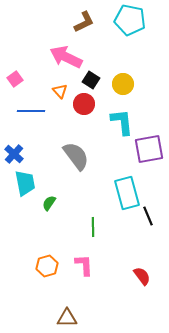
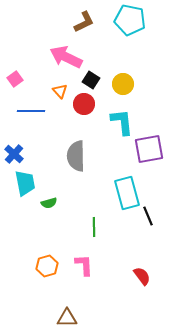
gray semicircle: rotated 144 degrees counterclockwise
green semicircle: rotated 140 degrees counterclockwise
green line: moved 1 px right
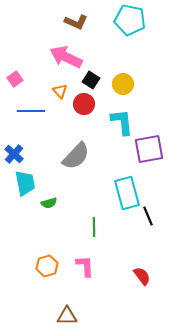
brown L-shape: moved 8 px left; rotated 50 degrees clockwise
gray semicircle: rotated 136 degrees counterclockwise
pink L-shape: moved 1 px right, 1 px down
brown triangle: moved 2 px up
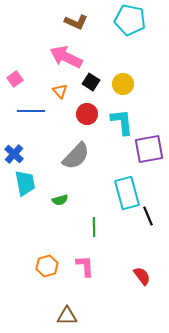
black square: moved 2 px down
red circle: moved 3 px right, 10 px down
green semicircle: moved 11 px right, 3 px up
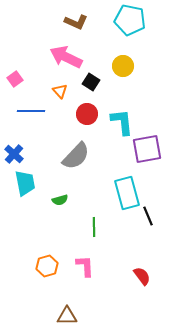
yellow circle: moved 18 px up
purple square: moved 2 px left
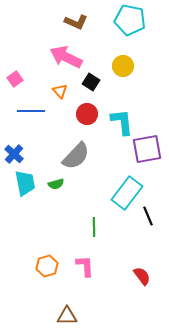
cyan rectangle: rotated 52 degrees clockwise
green semicircle: moved 4 px left, 16 px up
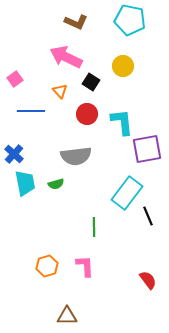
gray semicircle: rotated 40 degrees clockwise
red semicircle: moved 6 px right, 4 px down
